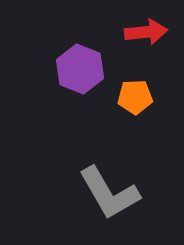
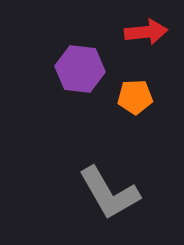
purple hexagon: rotated 15 degrees counterclockwise
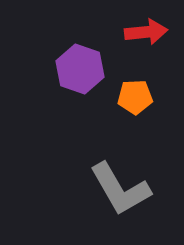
purple hexagon: rotated 12 degrees clockwise
gray L-shape: moved 11 px right, 4 px up
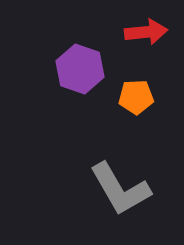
orange pentagon: moved 1 px right
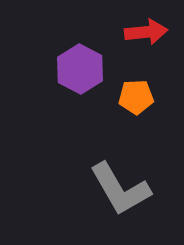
purple hexagon: rotated 9 degrees clockwise
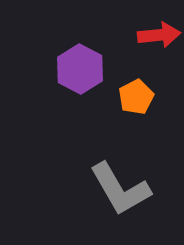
red arrow: moved 13 px right, 3 px down
orange pentagon: rotated 24 degrees counterclockwise
